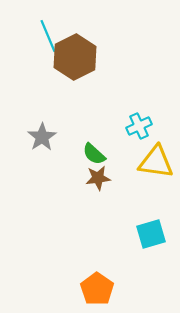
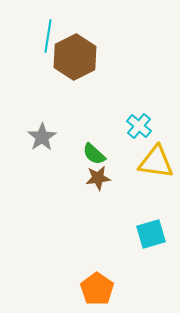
cyan line: rotated 32 degrees clockwise
cyan cross: rotated 25 degrees counterclockwise
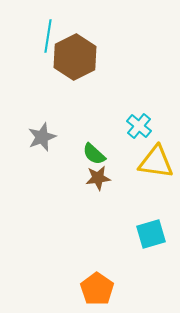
gray star: rotated 12 degrees clockwise
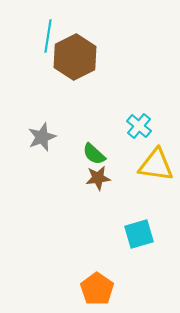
yellow triangle: moved 3 px down
cyan square: moved 12 px left
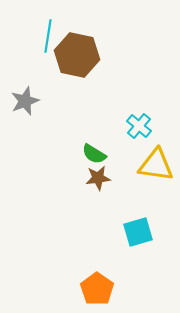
brown hexagon: moved 2 px right, 2 px up; rotated 21 degrees counterclockwise
gray star: moved 17 px left, 36 px up
green semicircle: rotated 10 degrees counterclockwise
cyan square: moved 1 px left, 2 px up
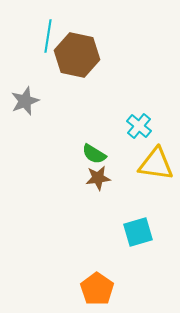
yellow triangle: moved 1 px up
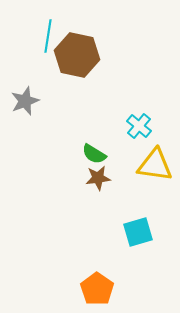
yellow triangle: moved 1 px left, 1 px down
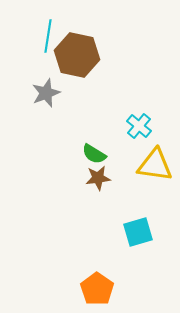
gray star: moved 21 px right, 8 px up
